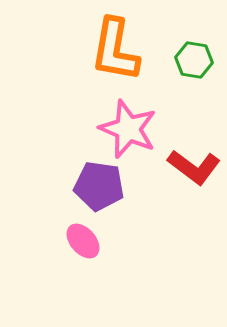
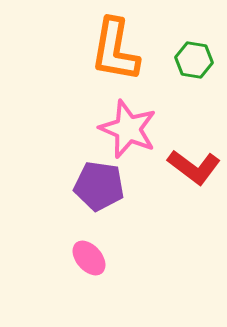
pink ellipse: moved 6 px right, 17 px down
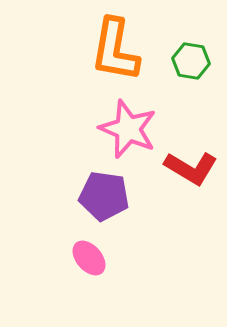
green hexagon: moved 3 px left, 1 px down
red L-shape: moved 3 px left, 1 px down; rotated 6 degrees counterclockwise
purple pentagon: moved 5 px right, 10 px down
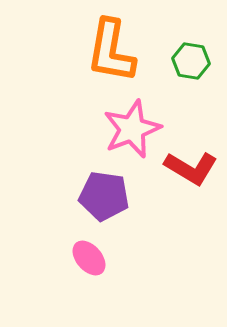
orange L-shape: moved 4 px left, 1 px down
pink star: moved 4 px right; rotated 28 degrees clockwise
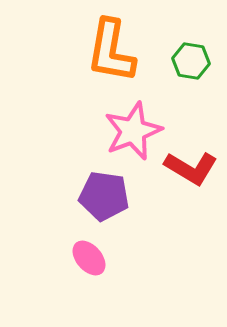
pink star: moved 1 px right, 2 px down
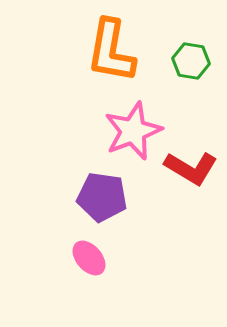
purple pentagon: moved 2 px left, 1 px down
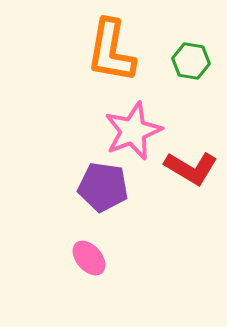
purple pentagon: moved 1 px right, 10 px up
